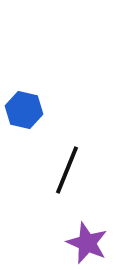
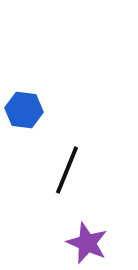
blue hexagon: rotated 6 degrees counterclockwise
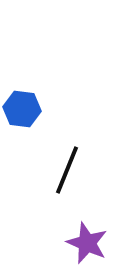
blue hexagon: moved 2 px left, 1 px up
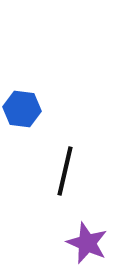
black line: moved 2 px left, 1 px down; rotated 9 degrees counterclockwise
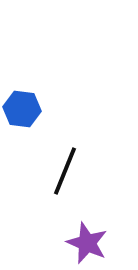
black line: rotated 9 degrees clockwise
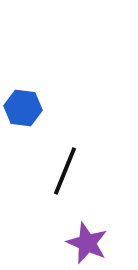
blue hexagon: moved 1 px right, 1 px up
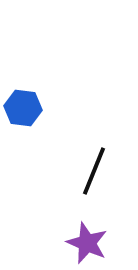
black line: moved 29 px right
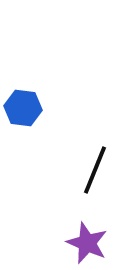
black line: moved 1 px right, 1 px up
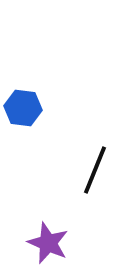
purple star: moved 39 px left
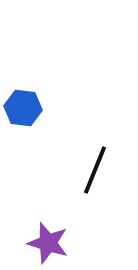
purple star: rotated 6 degrees counterclockwise
